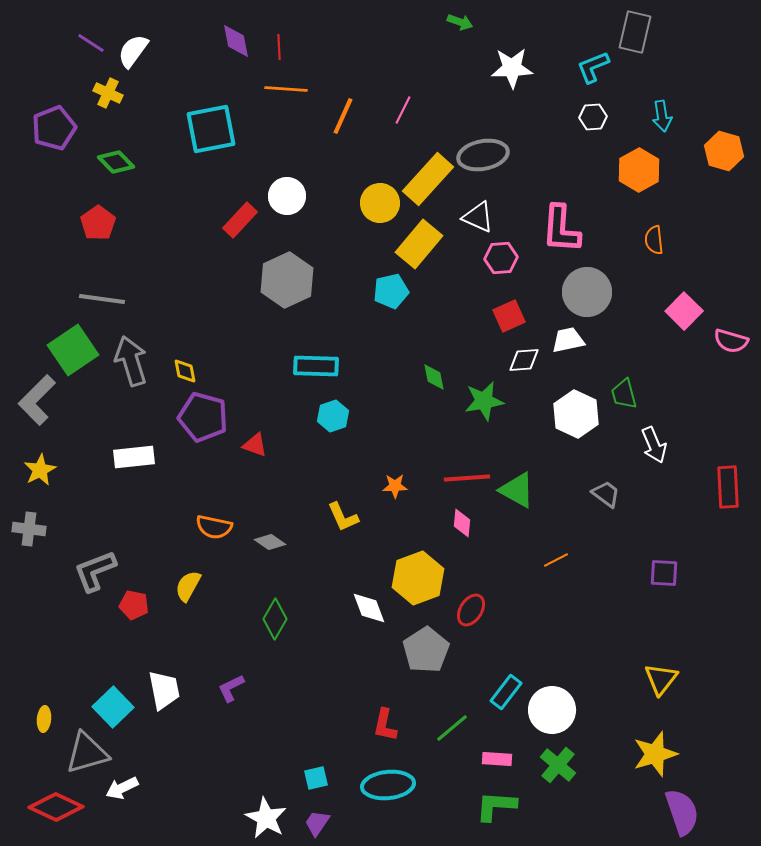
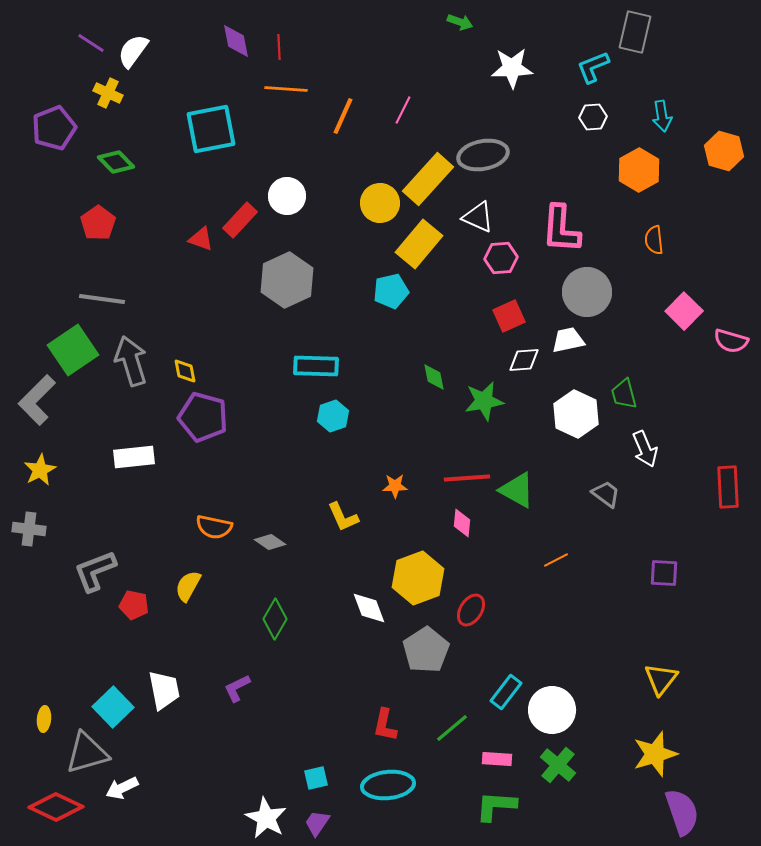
red triangle at (255, 445): moved 54 px left, 206 px up
white arrow at (654, 445): moved 9 px left, 4 px down
purple L-shape at (231, 688): moved 6 px right
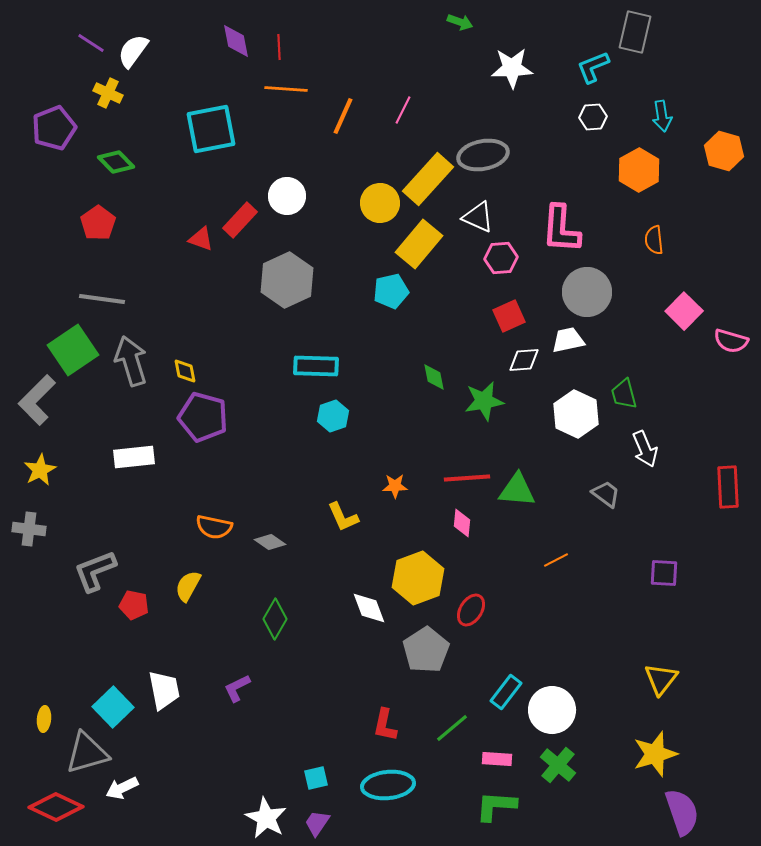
green triangle at (517, 490): rotated 24 degrees counterclockwise
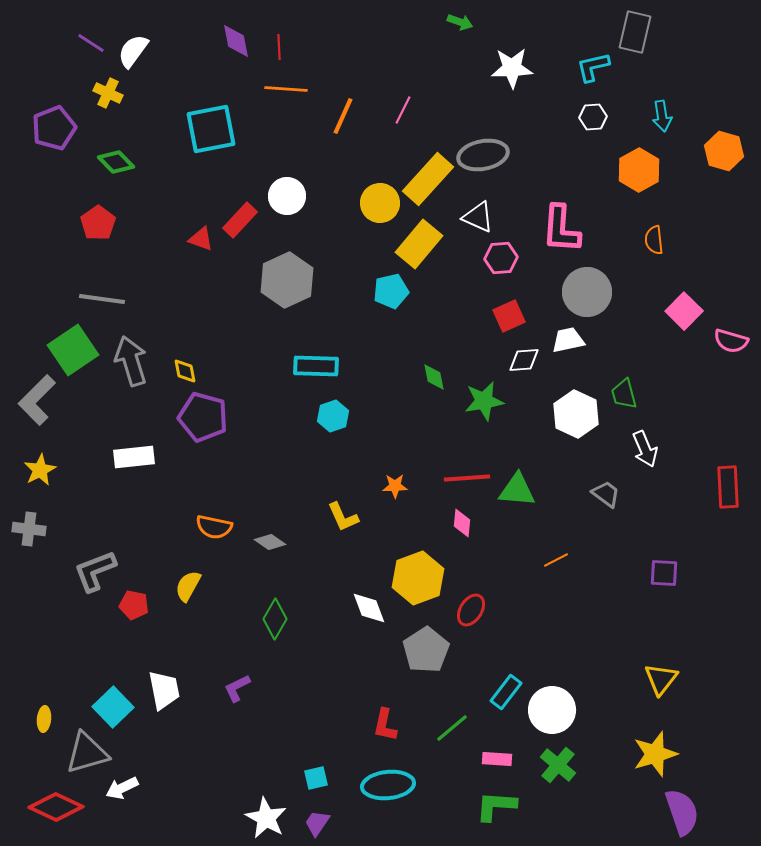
cyan L-shape at (593, 67): rotated 9 degrees clockwise
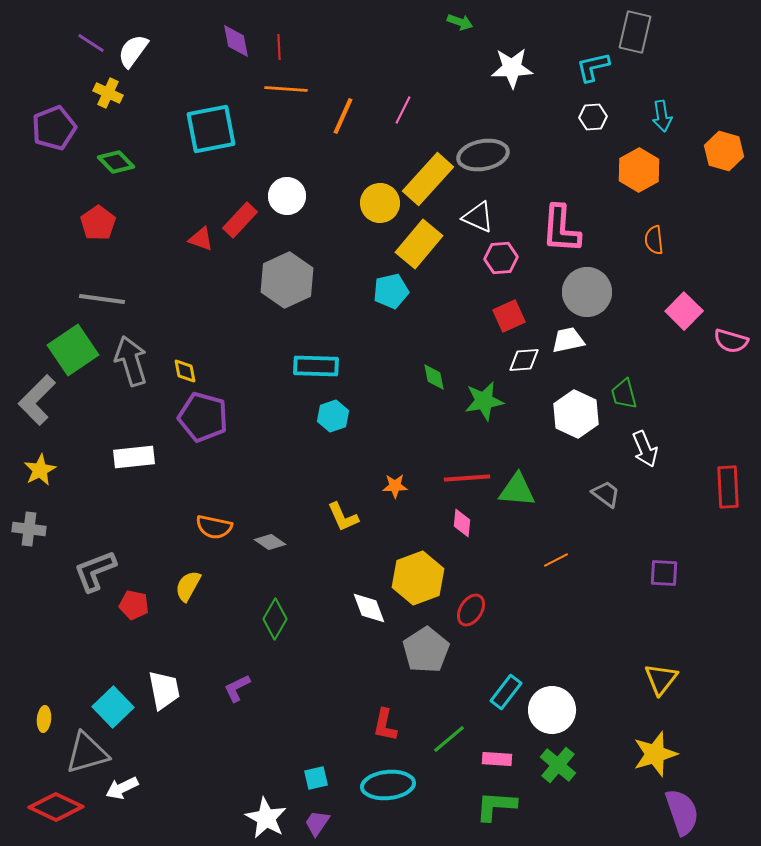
green line at (452, 728): moved 3 px left, 11 px down
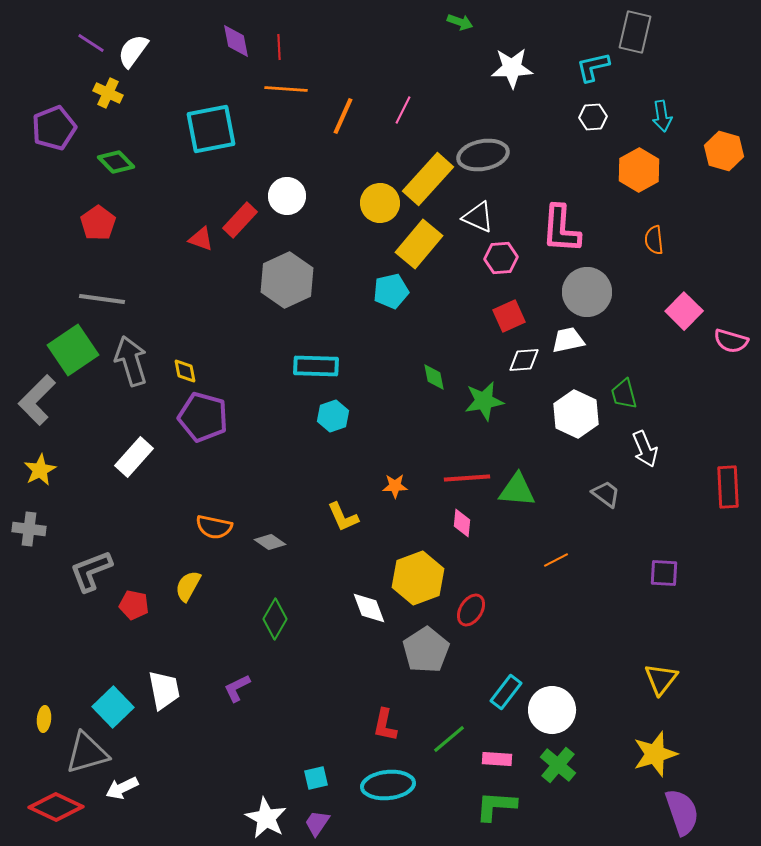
white rectangle at (134, 457): rotated 42 degrees counterclockwise
gray L-shape at (95, 571): moved 4 px left
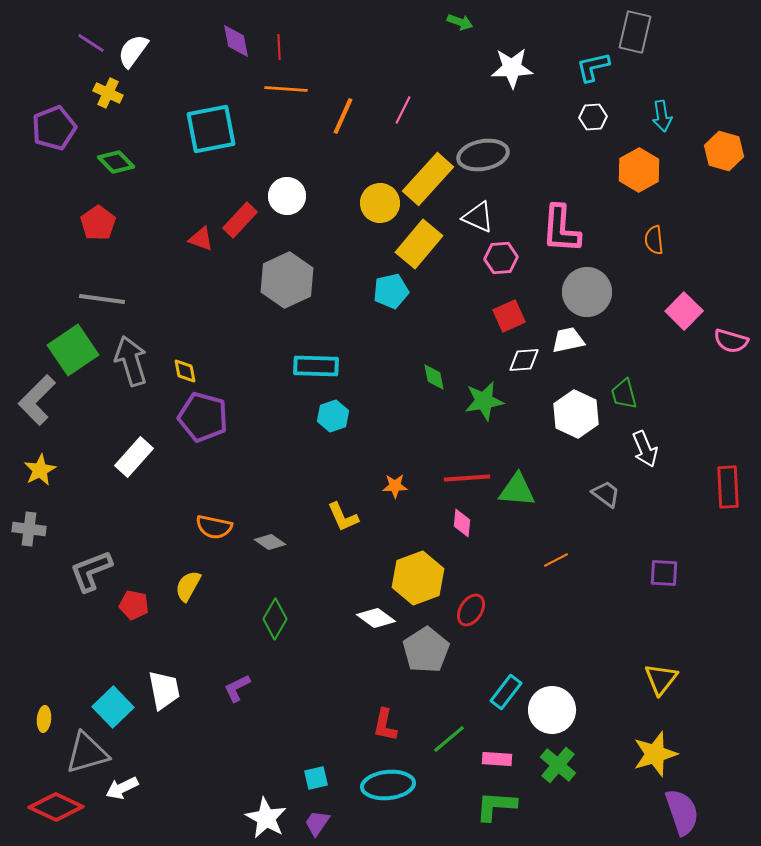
white diamond at (369, 608): moved 7 px right, 10 px down; rotated 33 degrees counterclockwise
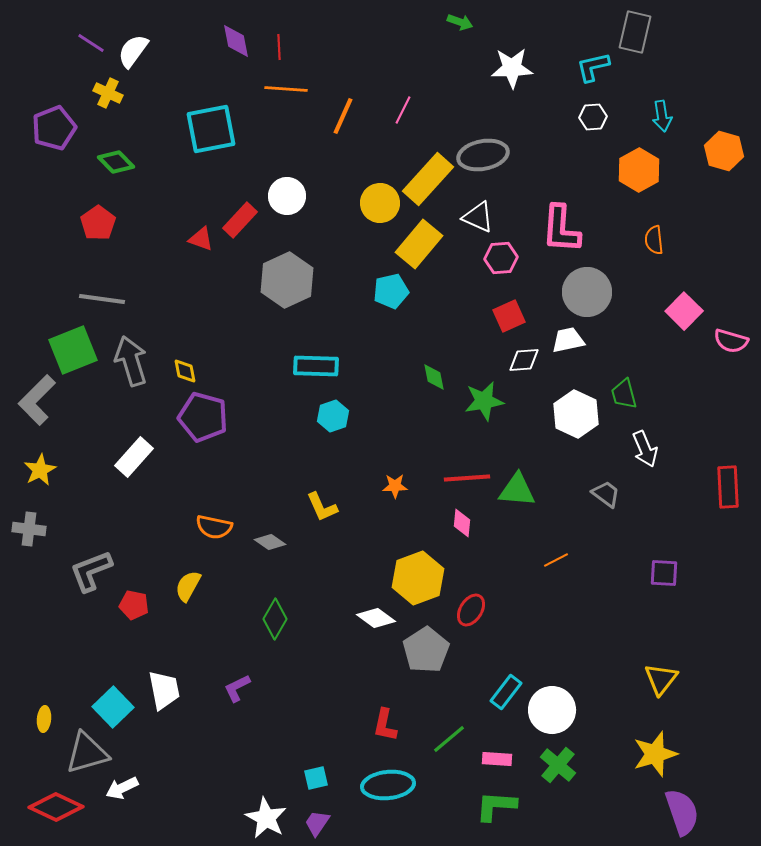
green square at (73, 350): rotated 12 degrees clockwise
yellow L-shape at (343, 517): moved 21 px left, 10 px up
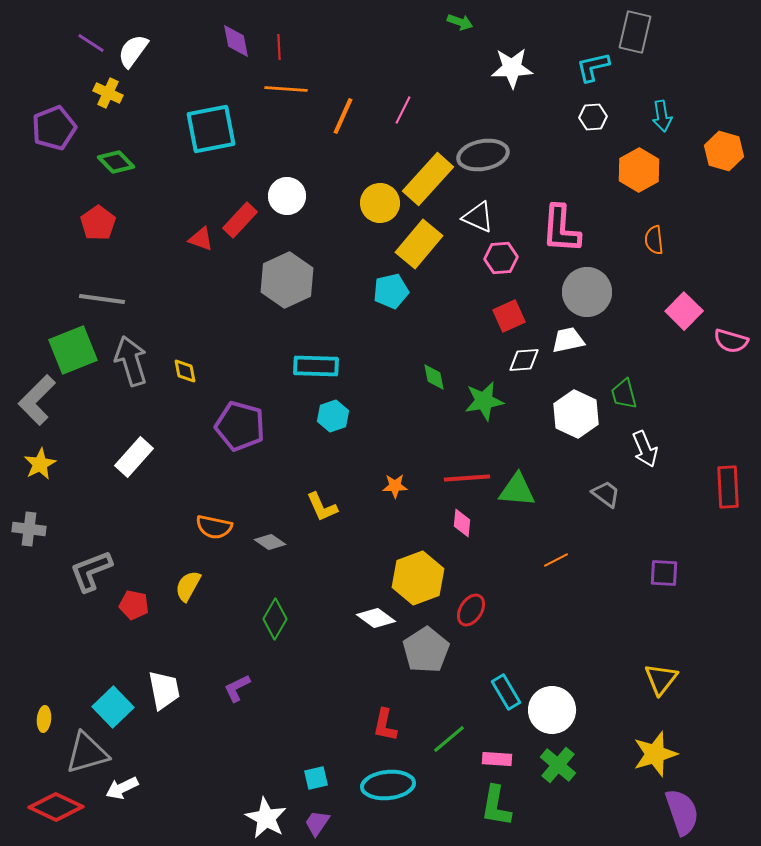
purple pentagon at (203, 417): moved 37 px right, 9 px down
yellow star at (40, 470): moved 6 px up
cyan rectangle at (506, 692): rotated 68 degrees counterclockwise
green L-shape at (496, 806): rotated 84 degrees counterclockwise
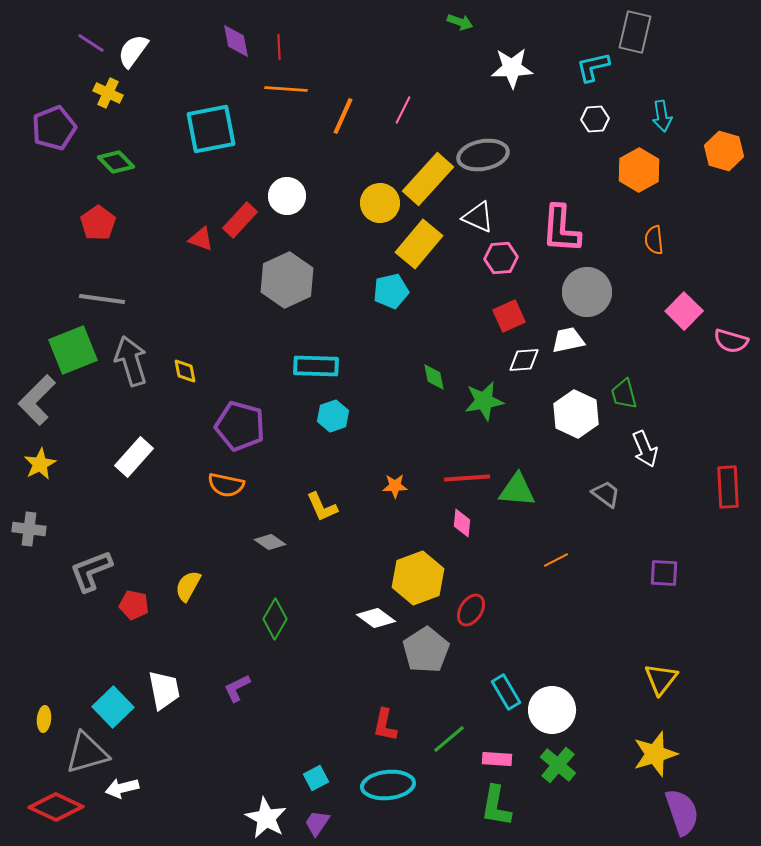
white hexagon at (593, 117): moved 2 px right, 2 px down
orange semicircle at (214, 527): moved 12 px right, 42 px up
cyan square at (316, 778): rotated 15 degrees counterclockwise
white arrow at (122, 788): rotated 12 degrees clockwise
